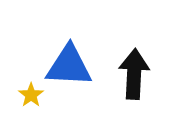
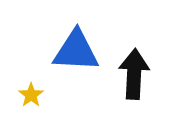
blue triangle: moved 7 px right, 15 px up
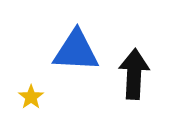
yellow star: moved 2 px down
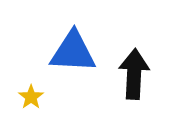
blue triangle: moved 3 px left, 1 px down
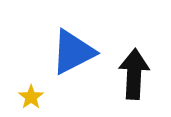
blue triangle: rotated 30 degrees counterclockwise
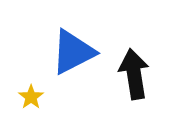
black arrow: rotated 12 degrees counterclockwise
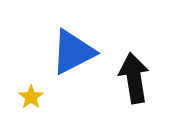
black arrow: moved 4 px down
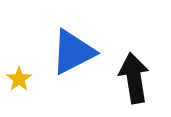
yellow star: moved 12 px left, 18 px up
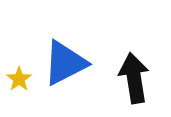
blue triangle: moved 8 px left, 11 px down
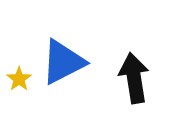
blue triangle: moved 2 px left, 1 px up
